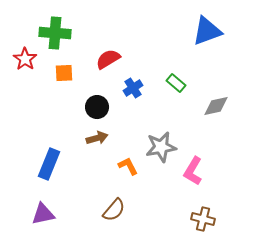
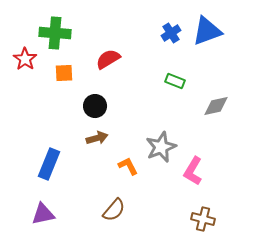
green rectangle: moved 1 px left, 2 px up; rotated 18 degrees counterclockwise
blue cross: moved 38 px right, 55 px up
black circle: moved 2 px left, 1 px up
gray star: rotated 12 degrees counterclockwise
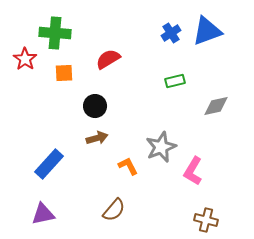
green rectangle: rotated 36 degrees counterclockwise
blue rectangle: rotated 20 degrees clockwise
brown cross: moved 3 px right, 1 px down
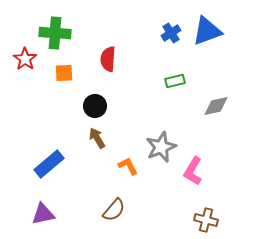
red semicircle: rotated 55 degrees counterclockwise
brown arrow: rotated 105 degrees counterclockwise
blue rectangle: rotated 8 degrees clockwise
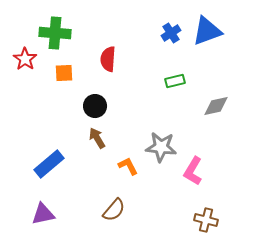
gray star: rotated 28 degrees clockwise
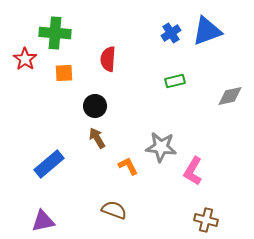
gray diamond: moved 14 px right, 10 px up
brown semicircle: rotated 110 degrees counterclockwise
purple triangle: moved 7 px down
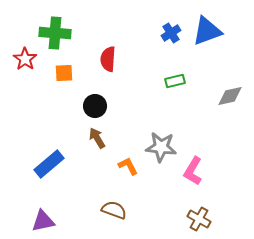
brown cross: moved 7 px left, 1 px up; rotated 15 degrees clockwise
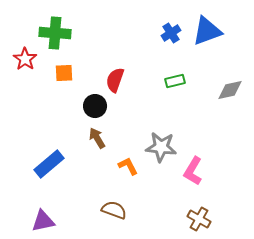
red semicircle: moved 7 px right, 21 px down; rotated 15 degrees clockwise
gray diamond: moved 6 px up
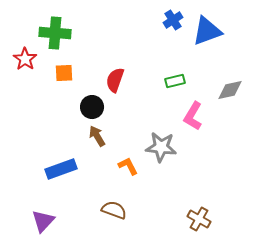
blue cross: moved 2 px right, 13 px up
black circle: moved 3 px left, 1 px down
brown arrow: moved 2 px up
blue rectangle: moved 12 px right, 5 px down; rotated 20 degrees clockwise
pink L-shape: moved 55 px up
purple triangle: rotated 35 degrees counterclockwise
